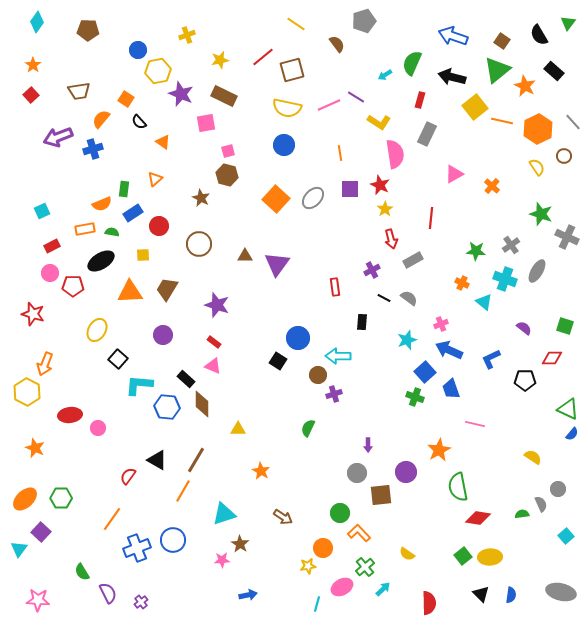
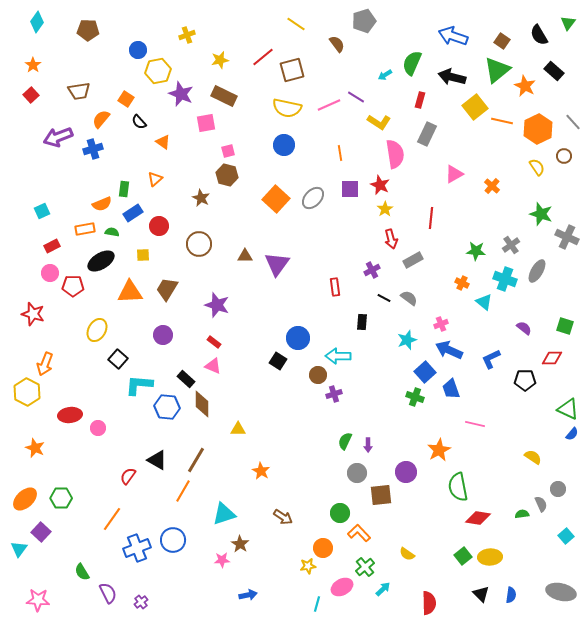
green semicircle at (308, 428): moved 37 px right, 13 px down
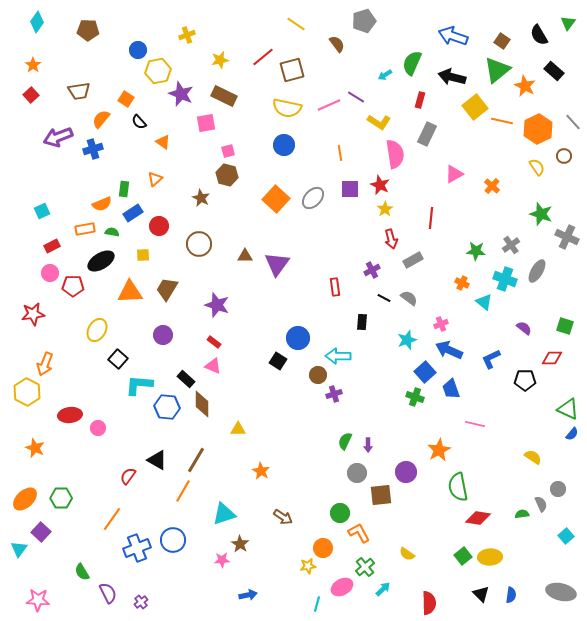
red star at (33, 314): rotated 25 degrees counterclockwise
orange L-shape at (359, 533): rotated 15 degrees clockwise
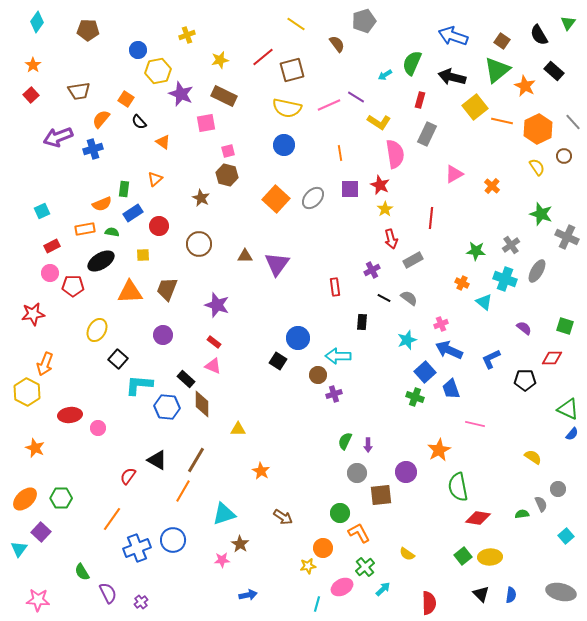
brown trapezoid at (167, 289): rotated 10 degrees counterclockwise
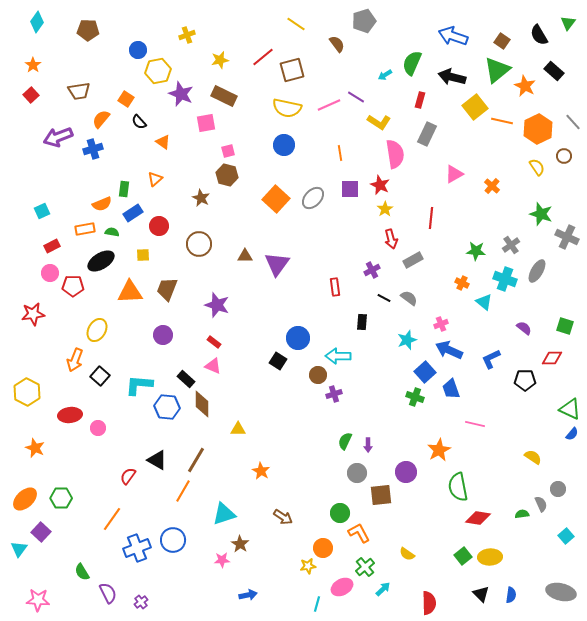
black square at (118, 359): moved 18 px left, 17 px down
orange arrow at (45, 364): moved 30 px right, 4 px up
green triangle at (568, 409): moved 2 px right
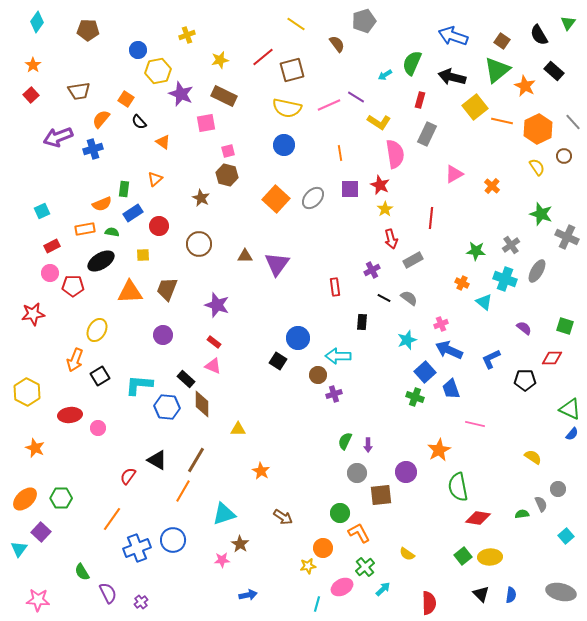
black square at (100, 376): rotated 18 degrees clockwise
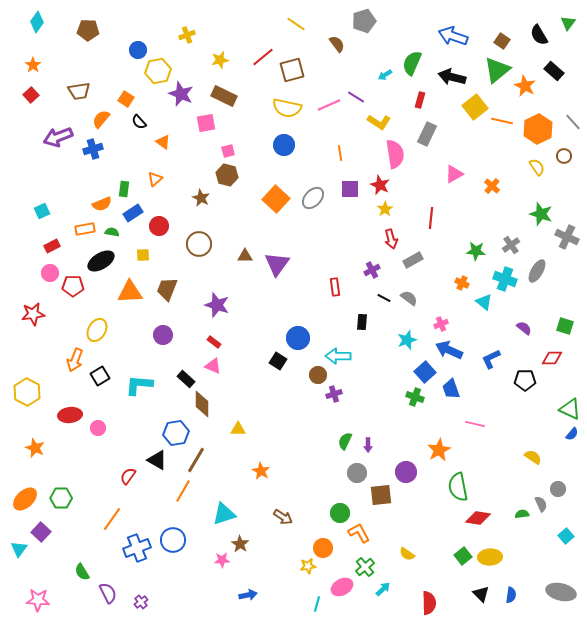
blue hexagon at (167, 407): moved 9 px right, 26 px down; rotated 15 degrees counterclockwise
